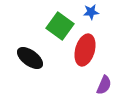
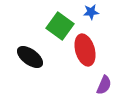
red ellipse: rotated 32 degrees counterclockwise
black ellipse: moved 1 px up
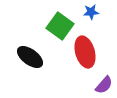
red ellipse: moved 2 px down
purple semicircle: rotated 18 degrees clockwise
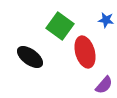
blue star: moved 15 px right, 8 px down; rotated 14 degrees clockwise
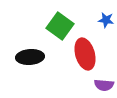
red ellipse: moved 2 px down
black ellipse: rotated 40 degrees counterclockwise
purple semicircle: rotated 54 degrees clockwise
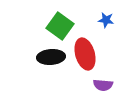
black ellipse: moved 21 px right
purple semicircle: moved 1 px left
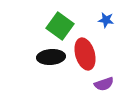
purple semicircle: moved 1 px right, 1 px up; rotated 24 degrees counterclockwise
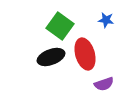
black ellipse: rotated 16 degrees counterclockwise
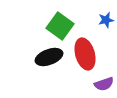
blue star: rotated 21 degrees counterclockwise
black ellipse: moved 2 px left
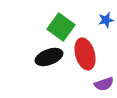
green square: moved 1 px right, 1 px down
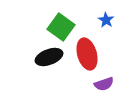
blue star: rotated 28 degrees counterclockwise
red ellipse: moved 2 px right
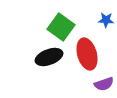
blue star: rotated 28 degrees counterclockwise
